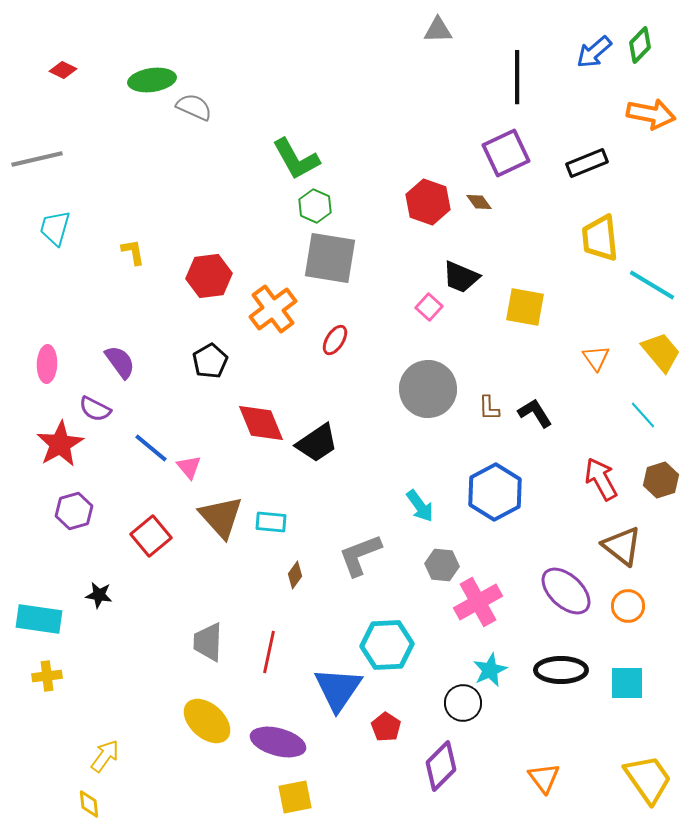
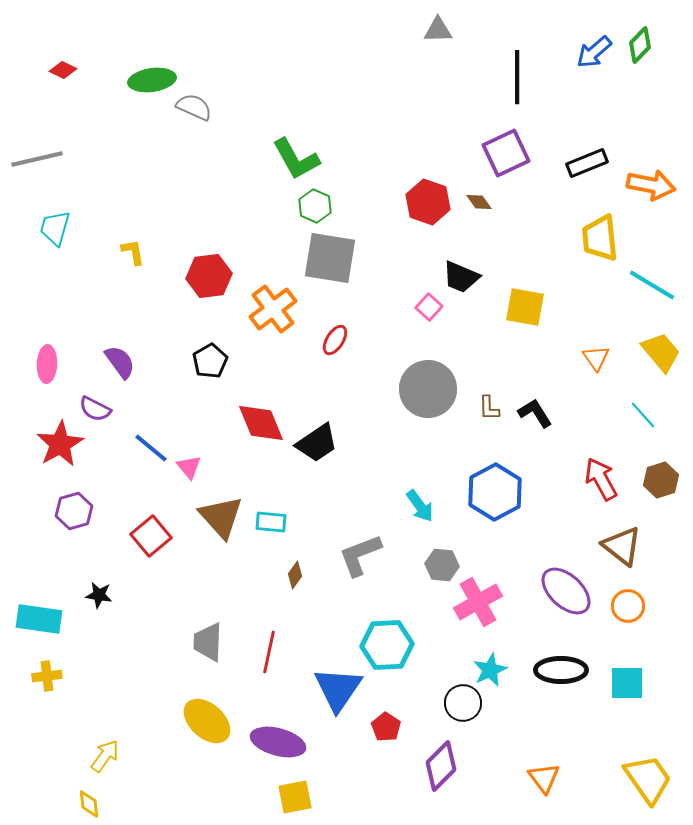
orange arrow at (651, 114): moved 71 px down
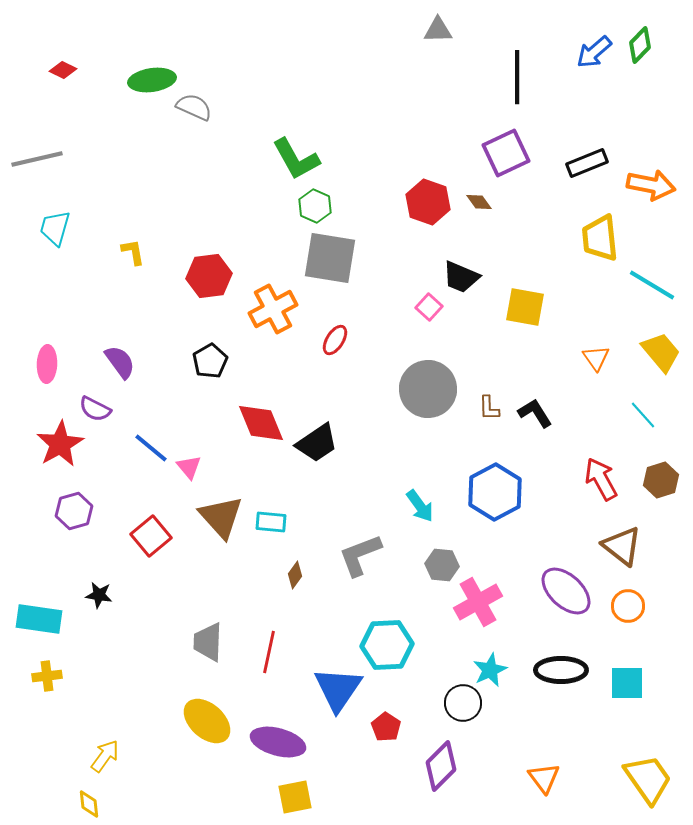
orange cross at (273, 309): rotated 9 degrees clockwise
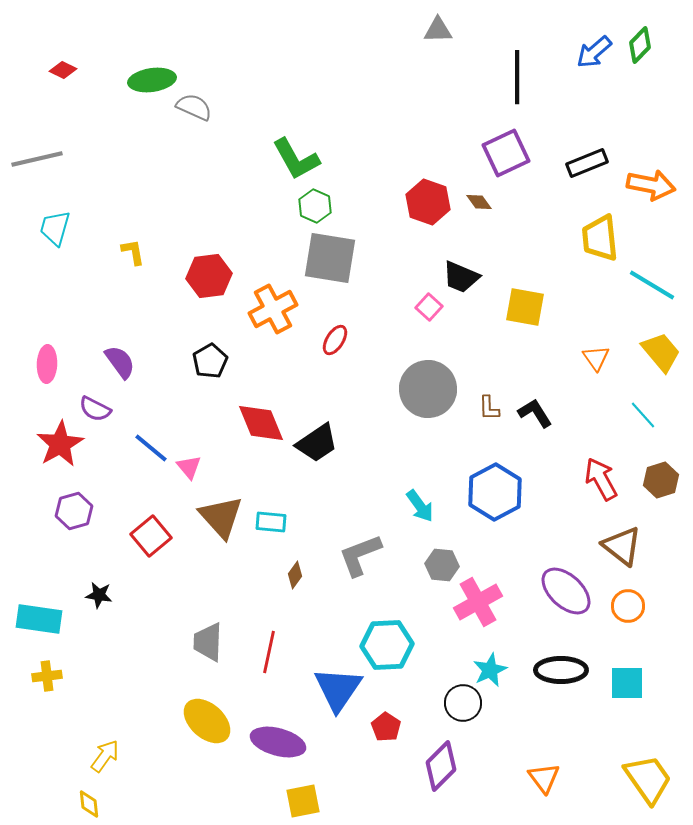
yellow square at (295, 797): moved 8 px right, 4 px down
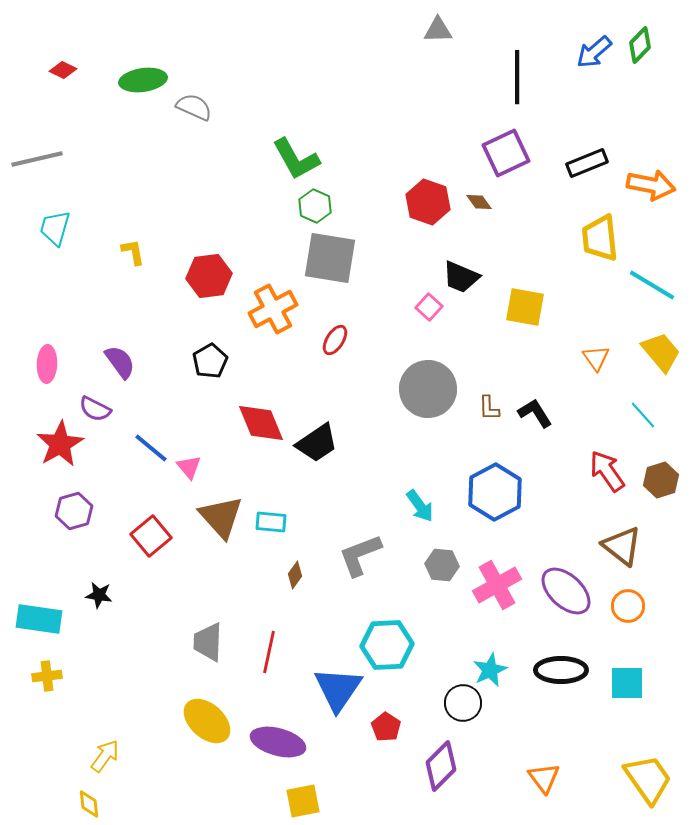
green ellipse at (152, 80): moved 9 px left
red arrow at (601, 479): moved 6 px right, 8 px up; rotated 6 degrees counterclockwise
pink cross at (478, 602): moved 19 px right, 17 px up
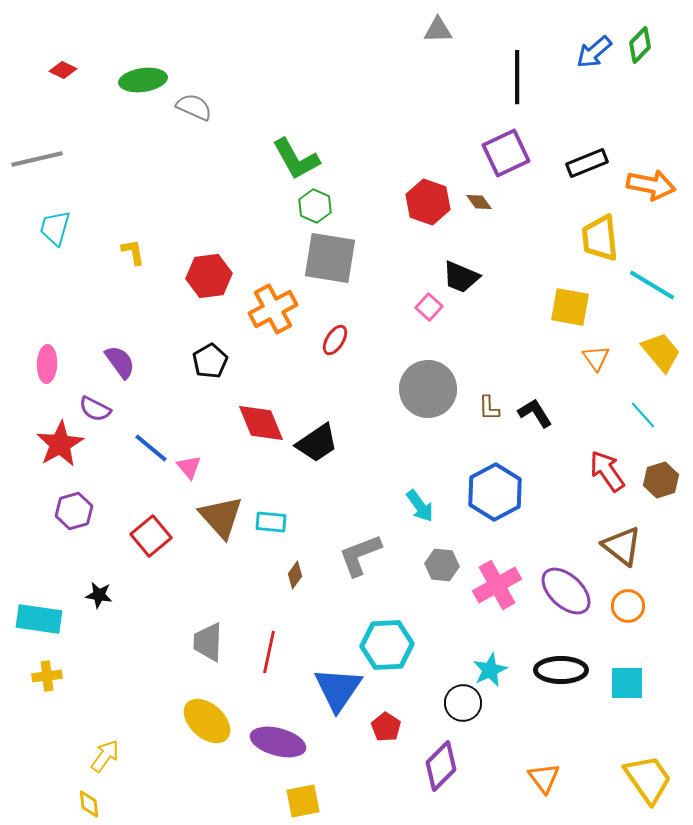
yellow square at (525, 307): moved 45 px right
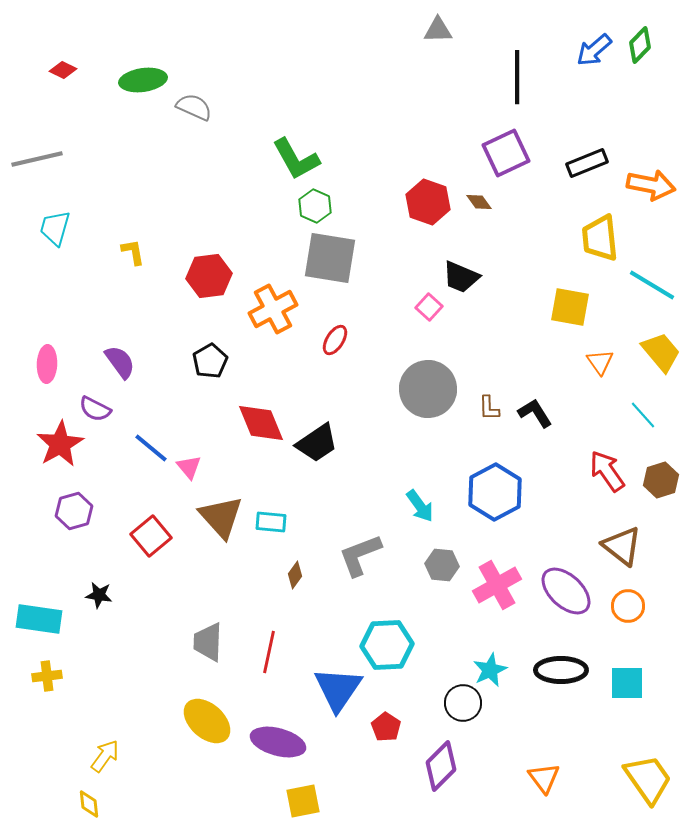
blue arrow at (594, 52): moved 2 px up
orange triangle at (596, 358): moved 4 px right, 4 px down
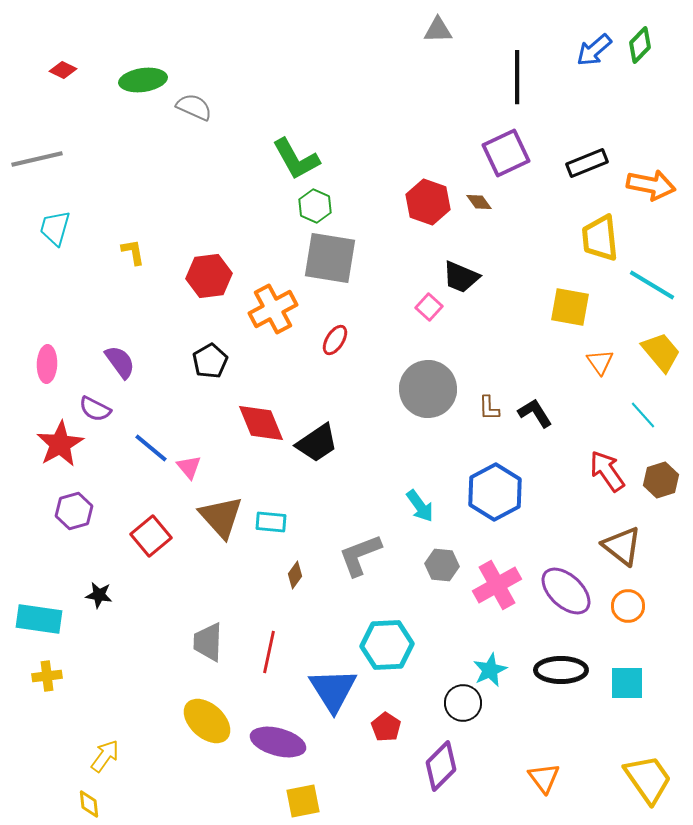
blue triangle at (338, 689): moved 5 px left, 1 px down; rotated 6 degrees counterclockwise
